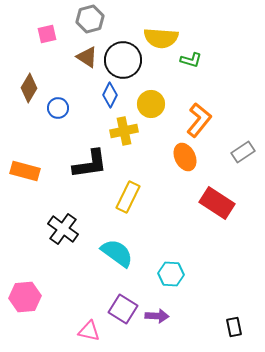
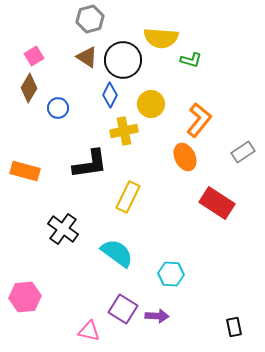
pink square: moved 13 px left, 22 px down; rotated 18 degrees counterclockwise
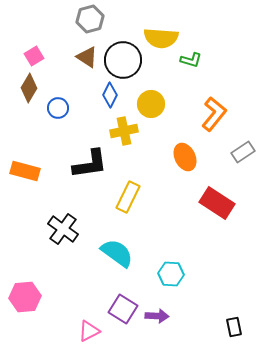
orange L-shape: moved 15 px right, 6 px up
pink triangle: rotated 40 degrees counterclockwise
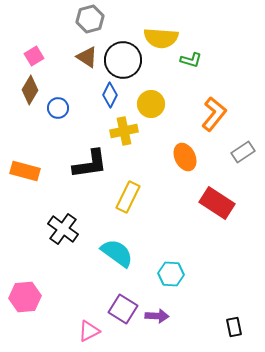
brown diamond: moved 1 px right, 2 px down
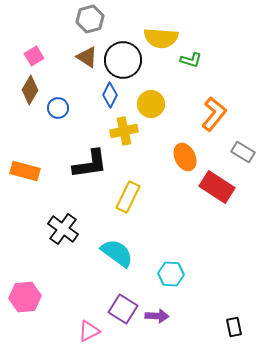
gray rectangle: rotated 65 degrees clockwise
red rectangle: moved 16 px up
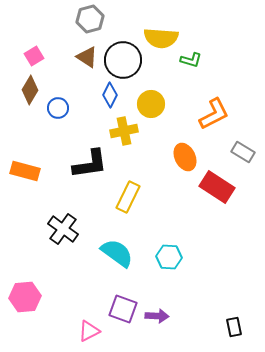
orange L-shape: rotated 24 degrees clockwise
cyan hexagon: moved 2 px left, 17 px up
purple square: rotated 12 degrees counterclockwise
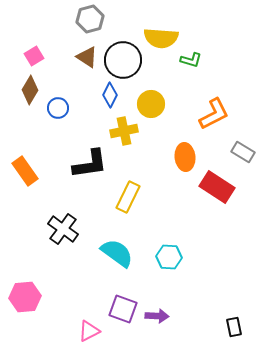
orange ellipse: rotated 20 degrees clockwise
orange rectangle: rotated 40 degrees clockwise
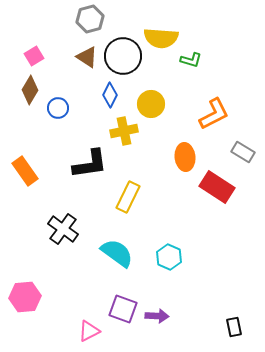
black circle: moved 4 px up
cyan hexagon: rotated 20 degrees clockwise
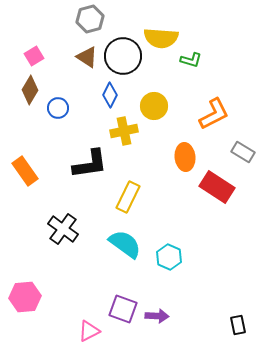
yellow circle: moved 3 px right, 2 px down
cyan semicircle: moved 8 px right, 9 px up
black rectangle: moved 4 px right, 2 px up
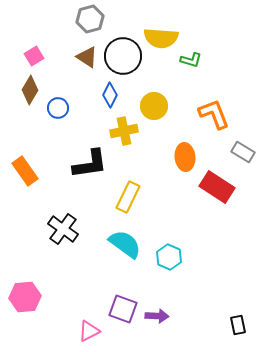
orange L-shape: rotated 84 degrees counterclockwise
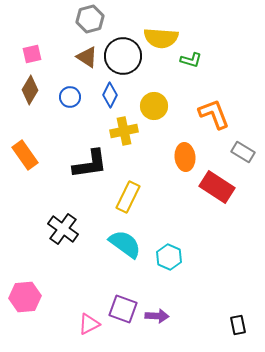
pink square: moved 2 px left, 2 px up; rotated 18 degrees clockwise
blue circle: moved 12 px right, 11 px up
orange rectangle: moved 16 px up
pink triangle: moved 7 px up
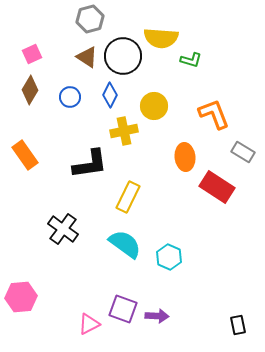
pink square: rotated 12 degrees counterclockwise
pink hexagon: moved 4 px left
